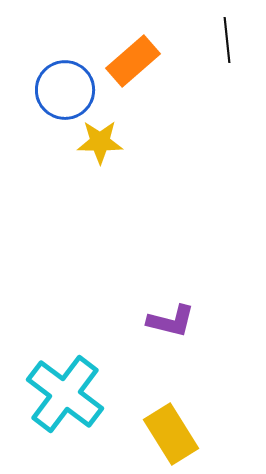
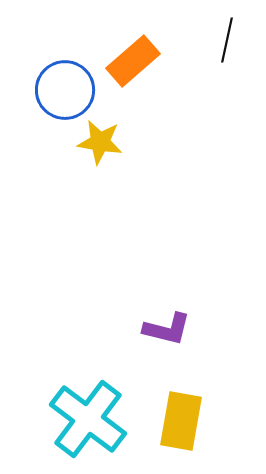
black line: rotated 18 degrees clockwise
yellow star: rotated 9 degrees clockwise
purple L-shape: moved 4 px left, 8 px down
cyan cross: moved 23 px right, 25 px down
yellow rectangle: moved 10 px right, 13 px up; rotated 42 degrees clockwise
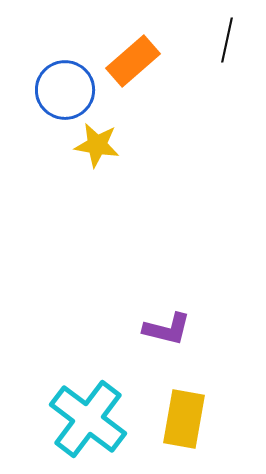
yellow star: moved 3 px left, 3 px down
yellow rectangle: moved 3 px right, 2 px up
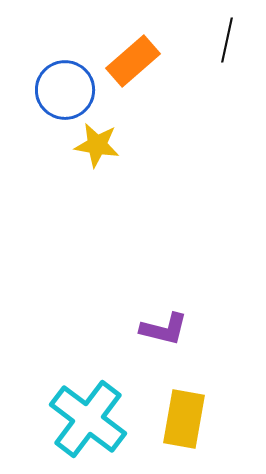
purple L-shape: moved 3 px left
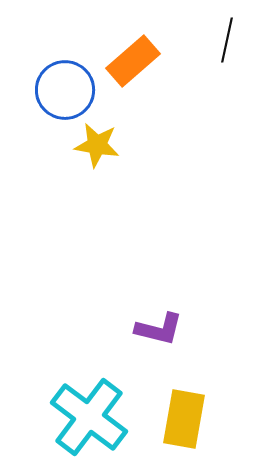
purple L-shape: moved 5 px left
cyan cross: moved 1 px right, 2 px up
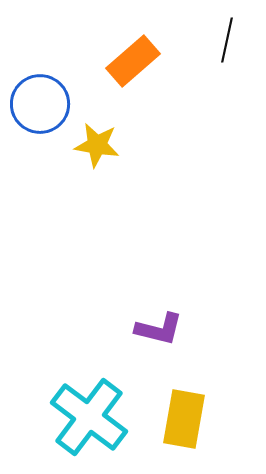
blue circle: moved 25 px left, 14 px down
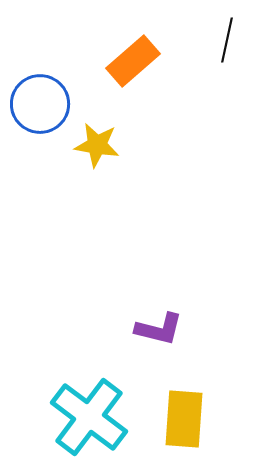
yellow rectangle: rotated 6 degrees counterclockwise
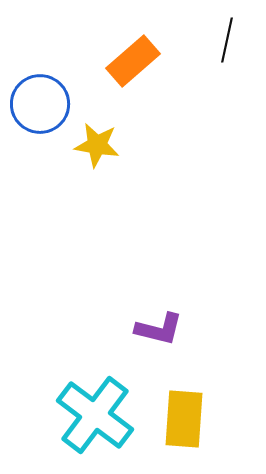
cyan cross: moved 6 px right, 2 px up
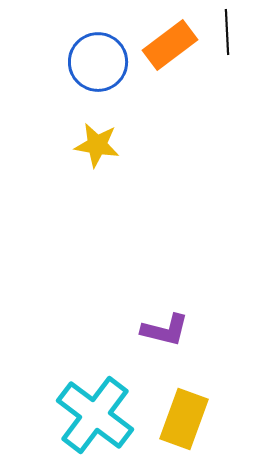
black line: moved 8 px up; rotated 15 degrees counterclockwise
orange rectangle: moved 37 px right, 16 px up; rotated 4 degrees clockwise
blue circle: moved 58 px right, 42 px up
purple L-shape: moved 6 px right, 1 px down
yellow rectangle: rotated 16 degrees clockwise
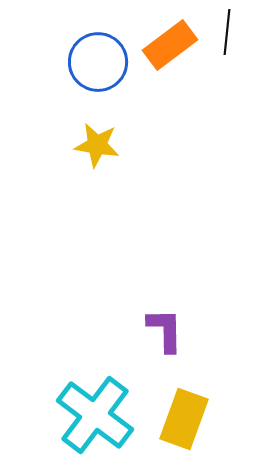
black line: rotated 9 degrees clockwise
purple L-shape: rotated 105 degrees counterclockwise
